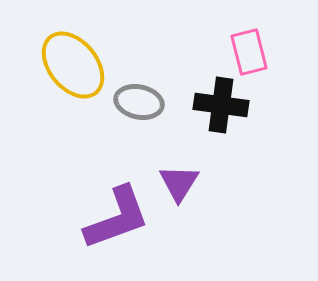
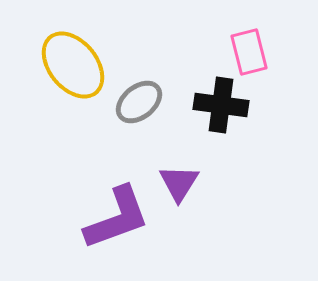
gray ellipse: rotated 51 degrees counterclockwise
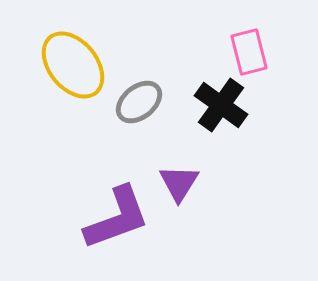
black cross: rotated 28 degrees clockwise
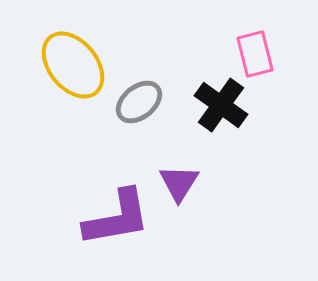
pink rectangle: moved 6 px right, 2 px down
purple L-shape: rotated 10 degrees clockwise
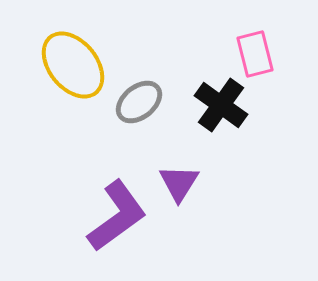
purple L-shape: moved 2 px up; rotated 26 degrees counterclockwise
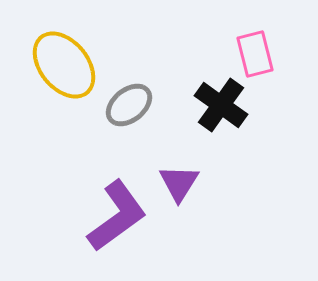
yellow ellipse: moved 9 px left
gray ellipse: moved 10 px left, 3 px down
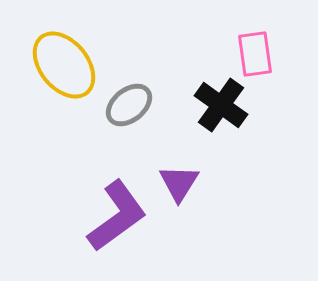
pink rectangle: rotated 6 degrees clockwise
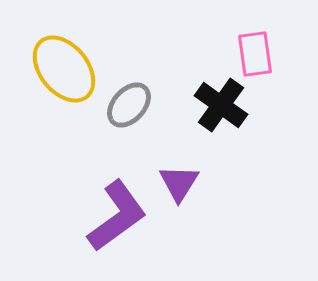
yellow ellipse: moved 4 px down
gray ellipse: rotated 9 degrees counterclockwise
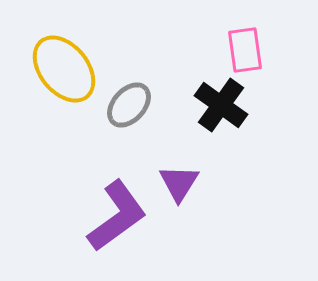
pink rectangle: moved 10 px left, 4 px up
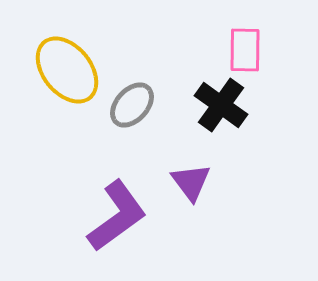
pink rectangle: rotated 9 degrees clockwise
yellow ellipse: moved 3 px right, 1 px down
gray ellipse: moved 3 px right
purple triangle: moved 12 px right, 1 px up; rotated 9 degrees counterclockwise
